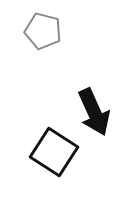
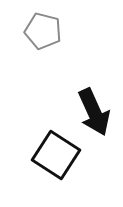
black square: moved 2 px right, 3 px down
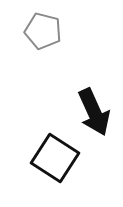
black square: moved 1 px left, 3 px down
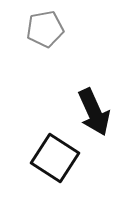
gray pentagon: moved 2 px right, 2 px up; rotated 24 degrees counterclockwise
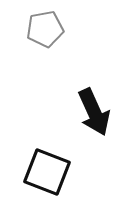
black square: moved 8 px left, 14 px down; rotated 12 degrees counterclockwise
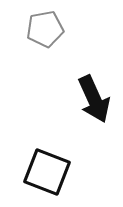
black arrow: moved 13 px up
